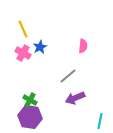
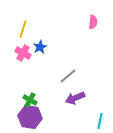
yellow line: rotated 42 degrees clockwise
pink semicircle: moved 10 px right, 24 px up
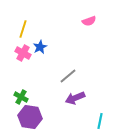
pink semicircle: moved 4 px left, 1 px up; rotated 64 degrees clockwise
green cross: moved 9 px left, 3 px up
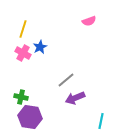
gray line: moved 2 px left, 4 px down
green cross: rotated 16 degrees counterclockwise
cyan line: moved 1 px right
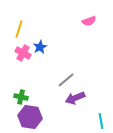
yellow line: moved 4 px left
cyan line: rotated 21 degrees counterclockwise
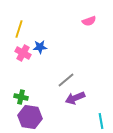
blue star: rotated 24 degrees clockwise
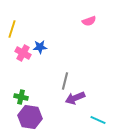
yellow line: moved 7 px left
gray line: moved 1 px left, 1 px down; rotated 36 degrees counterclockwise
cyan line: moved 3 px left, 1 px up; rotated 56 degrees counterclockwise
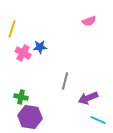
purple arrow: moved 13 px right
